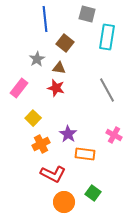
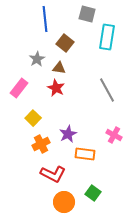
red star: rotated 12 degrees clockwise
purple star: rotated 12 degrees clockwise
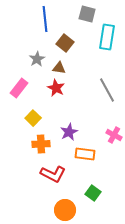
purple star: moved 1 px right, 2 px up
orange cross: rotated 24 degrees clockwise
orange circle: moved 1 px right, 8 px down
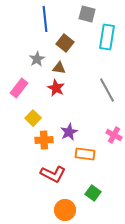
orange cross: moved 3 px right, 4 px up
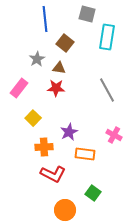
red star: rotated 24 degrees counterclockwise
orange cross: moved 7 px down
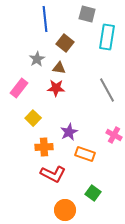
orange rectangle: rotated 12 degrees clockwise
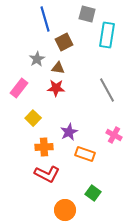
blue line: rotated 10 degrees counterclockwise
cyan rectangle: moved 2 px up
brown square: moved 1 px left, 1 px up; rotated 24 degrees clockwise
brown triangle: moved 1 px left
red L-shape: moved 6 px left
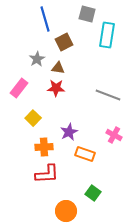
gray line: moved 1 px right, 5 px down; rotated 40 degrees counterclockwise
red L-shape: rotated 30 degrees counterclockwise
orange circle: moved 1 px right, 1 px down
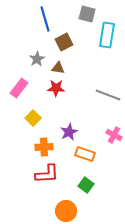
green square: moved 7 px left, 8 px up
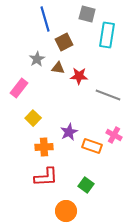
red star: moved 23 px right, 12 px up
orange rectangle: moved 7 px right, 8 px up
red L-shape: moved 1 px left, 3 px down
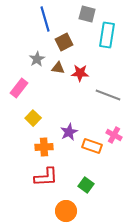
red star: moved 1 px right, 3 px up
